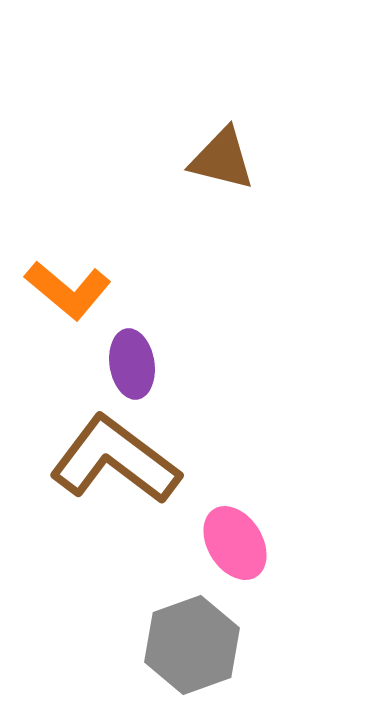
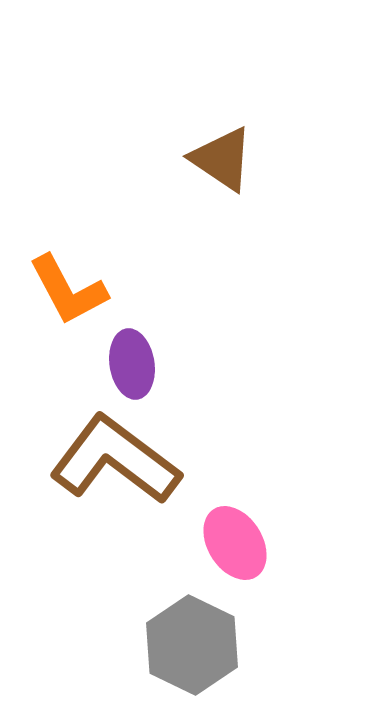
brown triangle: rotated 20 degrees clockwise
orange L-shape: rotated 22 degrees clockwise
gray hexagon: rotated 14 degrees counterclockwise
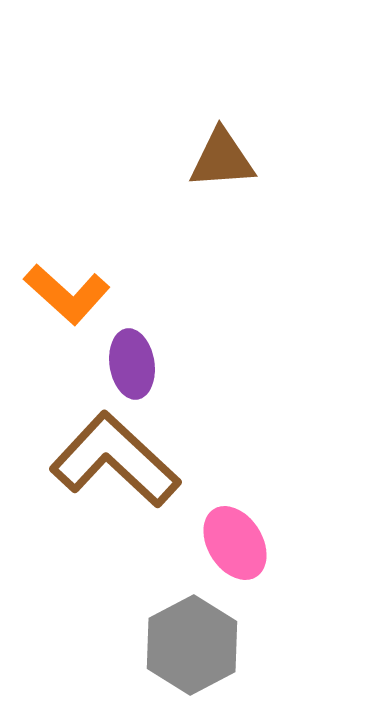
brown triangle: rotated 38 degrees counterclockwise
orange L-shape: moved 1 px left, 4 px down; rotated 20 degrees counterclockwise
brown L-shape: rotated 6 degrees clockwise
gray hexagon: rotated 6 degrees clockwise
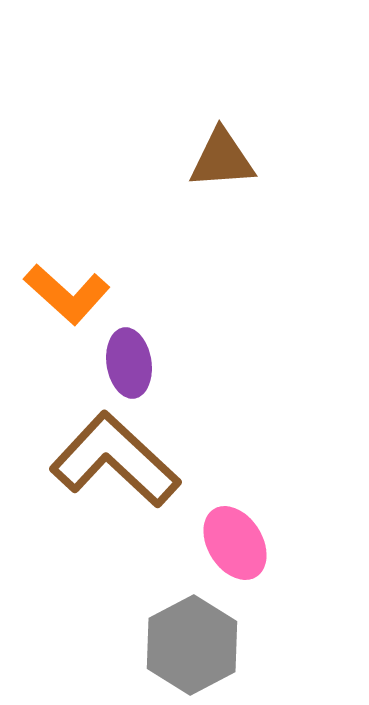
purple ellipse: moved 3 px left, 1 px up
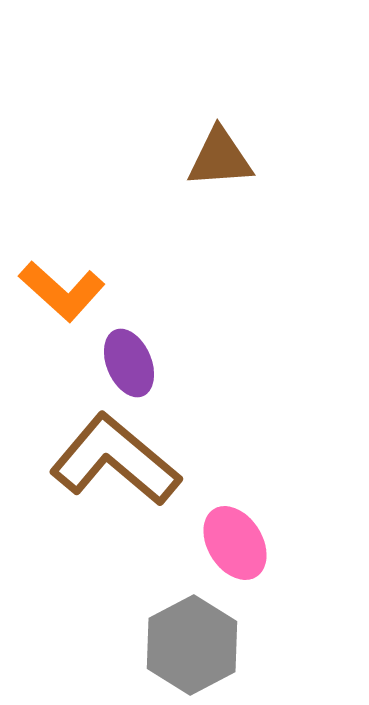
brown triangle: moved 2 px left, 1 px up
orange L-shape: moved 5 px left, 3 px up
purple ellipse: rotated 14 degrees counterclockwise
brown L-shape: rotated 3 degrees counterclockwise
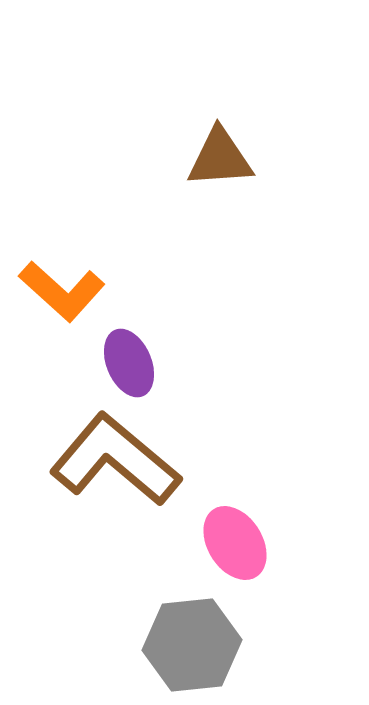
gray hexagon: rotated 22 degrees clockwise
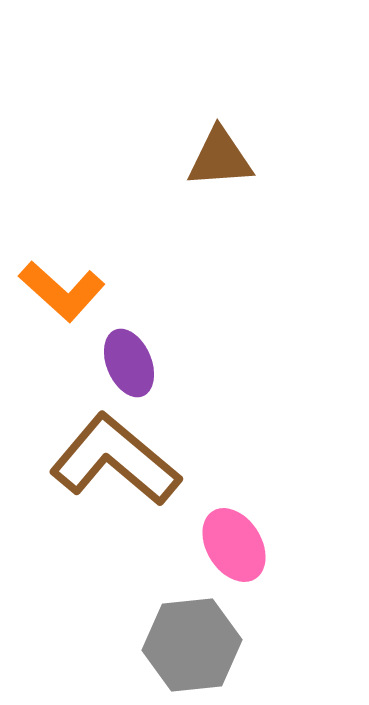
pink ellipse: moved 1 px left, 2 px down
